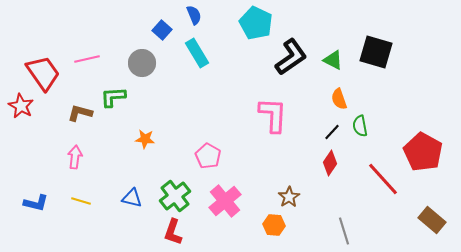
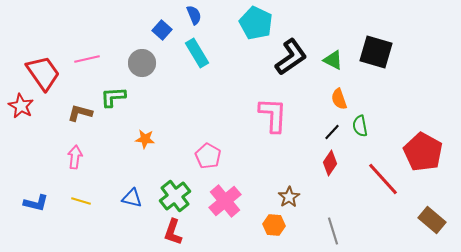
gray line: moved 11 px left
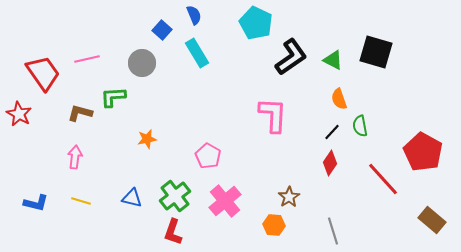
red star: moved 2 px left, 8 px down
orange star: moved 2 px right; rotated 18 degrees counterclockwise
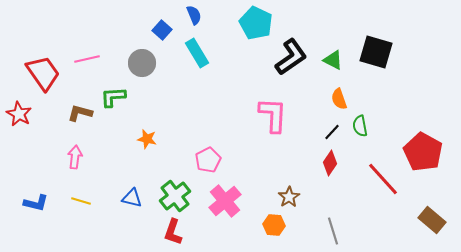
orange star: rotated 24 degrees clockwise
pink pentagon: moved 4 px down; rotated 15 degrees clockwise
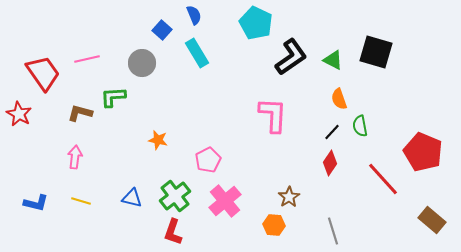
orange star: moved 11 px right, 1 px down
red pentagon: rotated 6 degrees counterclockwise
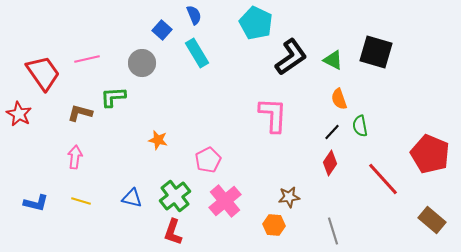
red pentagon: moved 7 px right, 2 px down
brown star: rotated 25 degrees clockwise
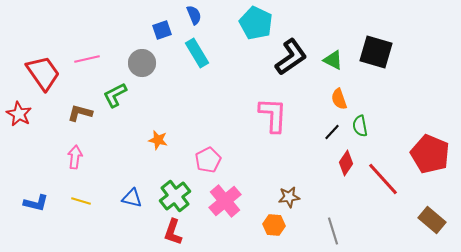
blue square: rotated 30 degrees clockwise
green L-shape: moved 2 px right, 2 px up; rotated 24 degrees counterclockwise
red diamond: moved 16 px right
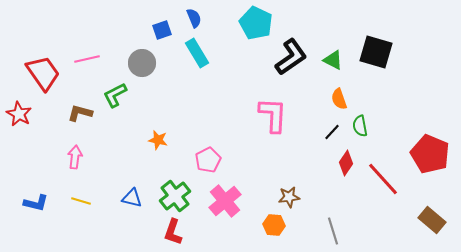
blue semicircle: moved 3 px down
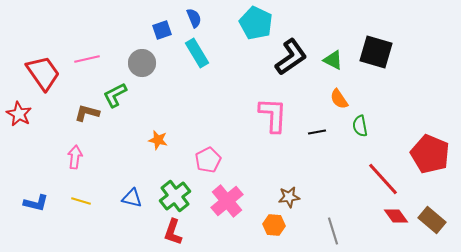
orange semicircle: rotated 15 degrees counterclockwise
brown L-shape: moved 7 px right
black line: moved 15 px left; rotated 36 degrees clockwise
red diamond: moved 50 px right, 53 px down; rotated 70 degrees counterclockwise
pink cross: moved 2 px right
